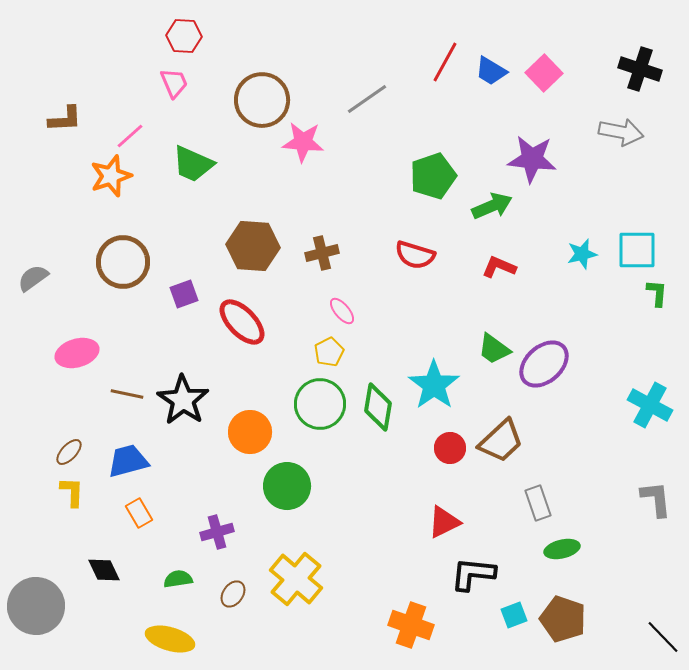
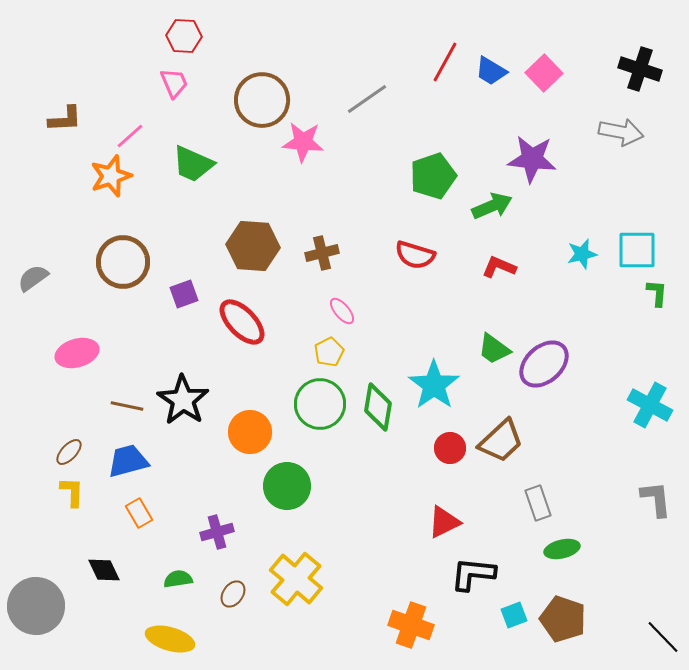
brown line at (127, 394): moved 12 px down
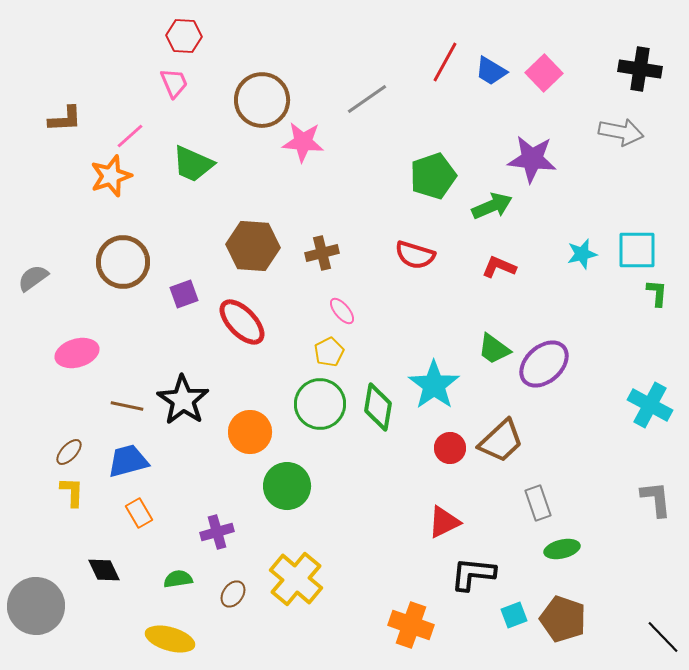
black cross at (640, 69): rotated 9 degrees counterclockwise
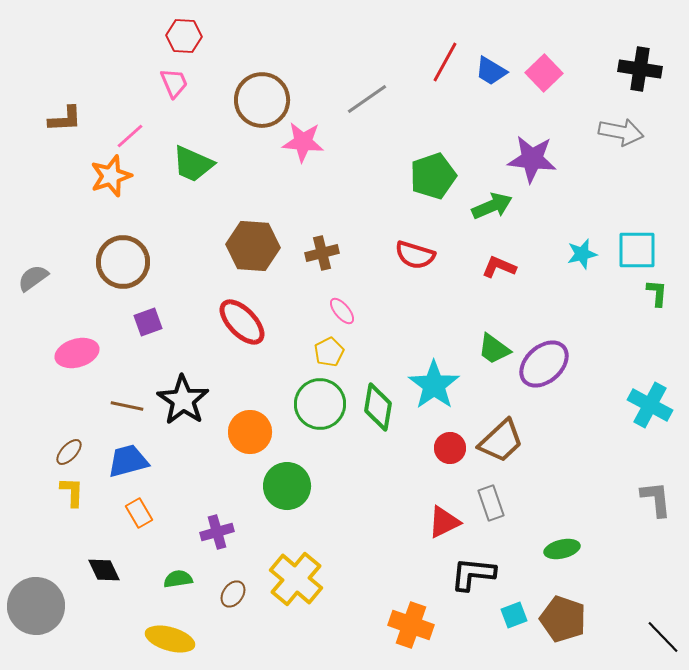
purple square at (184, 294): moved 36 px left, 28 px down
gray rectangle at (538, 503): moved 47 px left
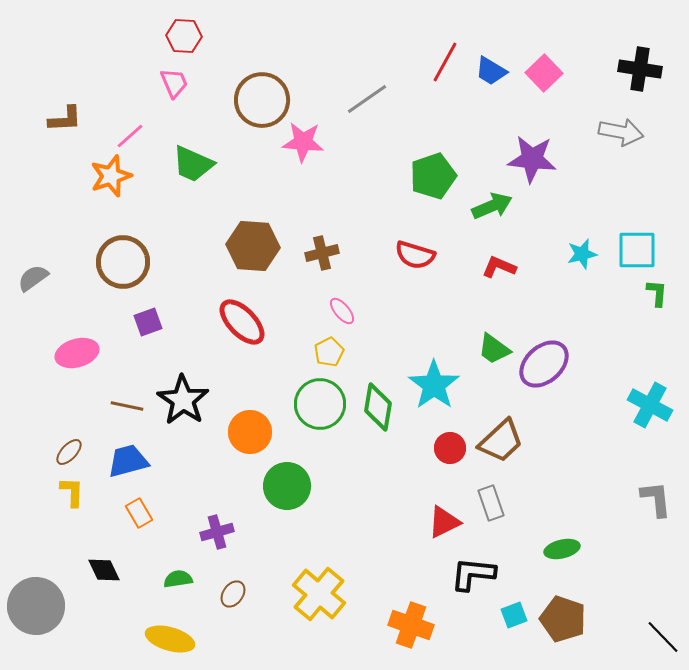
yellow cross at (296, 579): moved 23 px right, 15 px down
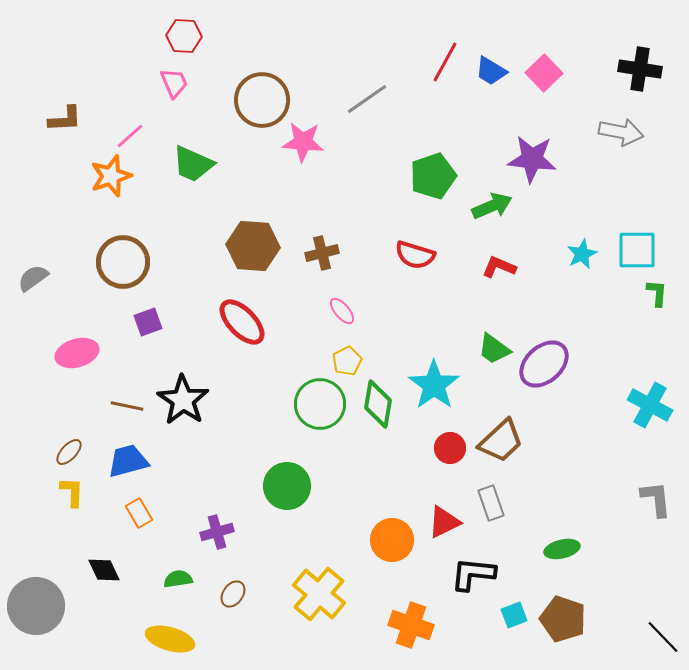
cyan star at (582, 254): rotated 12 degrees counterclockwise
yellow pentagon at (329, 352): moved 18 px right, 9 px down
green diamond at (378, 407): moved 3 px up
orange circle at (250, 432): moved 142 px right, 108 px down
